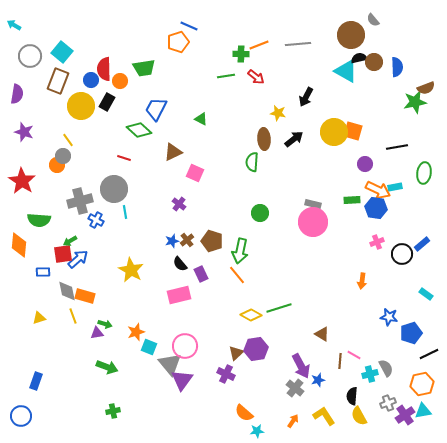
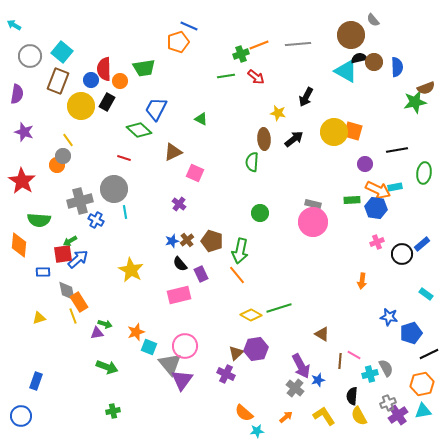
green cross at (241, 54): rotated 21 degrees counterclockwise
black line at (397, 147): moved 3 px down
orange rectangle at (85, 296): moved 6 px left, 6 px down; rotated 42 degrees clockwise
purple cross at (405, 415): moved 7 px left
orange arrow at (293, 421): moved 7 px left, 4 px up; rotated 16 degrees clockwise
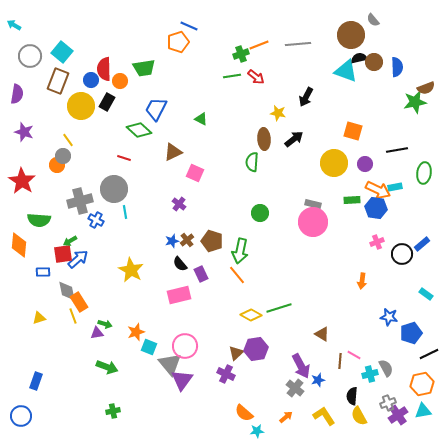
cyan triangle at (346, 71): rotated 10 degrees counterclockwise
green line at (226, 76): moved 6 px right
yellow circle at (334, 132): moved 31 px down
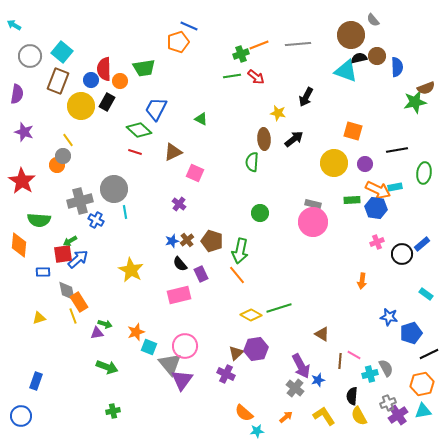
brown circle at (374, 62): moved 3 px right, 6 px up
red line at (124, 158): moved 11 px right, 6 px up
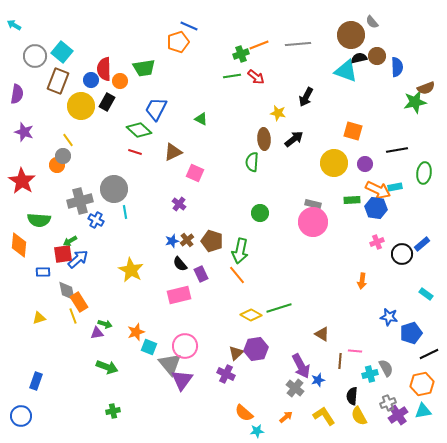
gray semicircle at (373, 20): moved 1 px left, 2 px down
gray circle at (30, 56): moved 5 px right
pink line at (354, 355): moved 1 px right, 4 px up; rotated 24 degrees counterclockwise
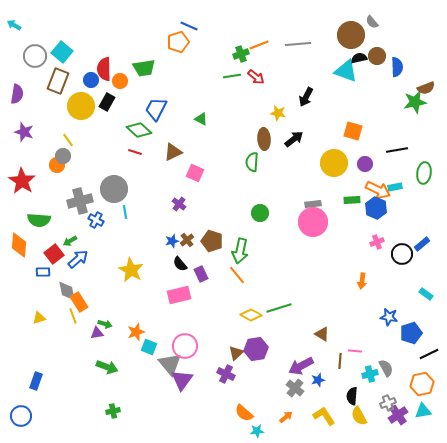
gray rectangle at (313, 204): rotated 21 degrees counterclockwise
blue hexagon at (376, 208): rotated 15 degrees clockwise
red square at (63, 254): moved 9 px left; rotated 30 degrees counterclockwise
purple arrow at (301, 366): rotated 90 degrees clockwise
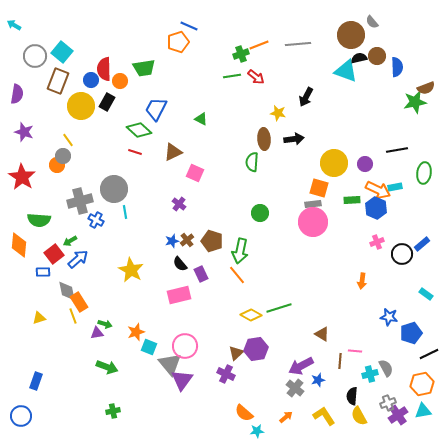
orange square at (353, 131): moved 34 px left, 57 px down
black arrow at (294, 139): rotated 30 degrees clockwise
red star at (22, 181): moved 4 px up
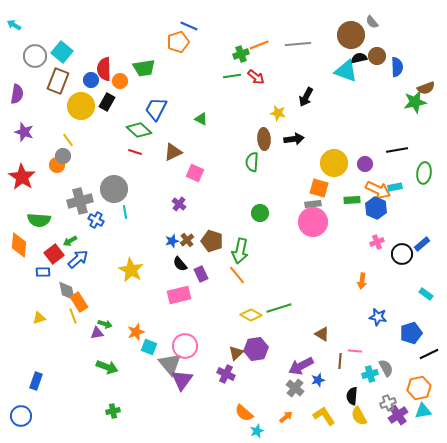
blue star at (389, 317): moved 11 px left
orange hexagon at (422, 384): moved 3 px left, 4 px down
cyan star at (257, 431): rotated 16 degrees counterclockwise
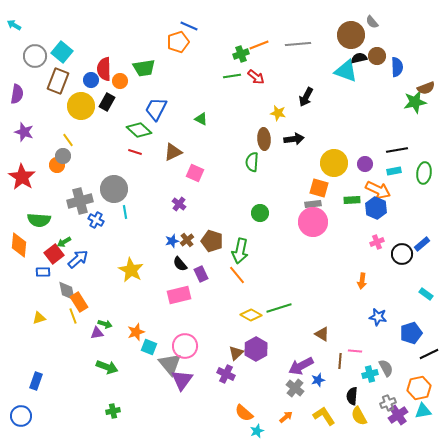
cyan rectangle at (395, 187): moved 1 px left, 16 px up
green arrow at (70, 241): moved 6 px left, 1 px down
purple hexagon at (256, 349): rotated 20 degrees counterclockwise
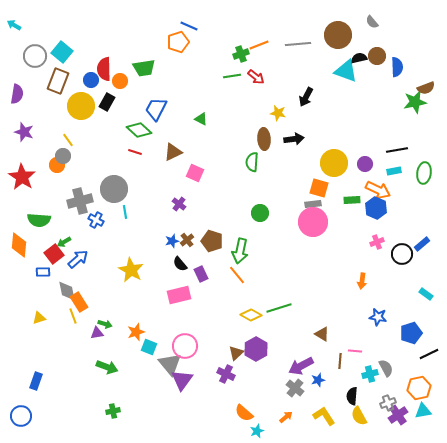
brown circle at (351, 35): moved 13 px left
